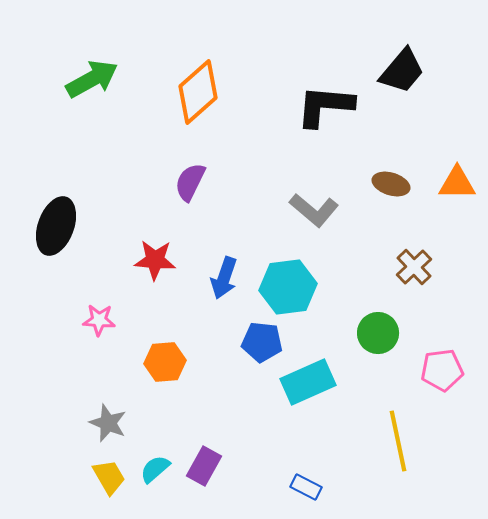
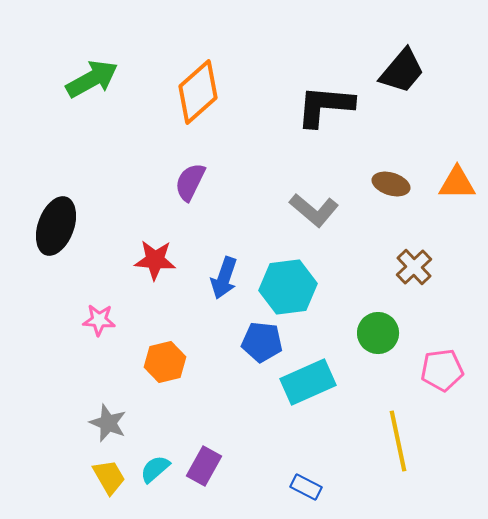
orange hexagon: rotated 9 degrees counterclockwise
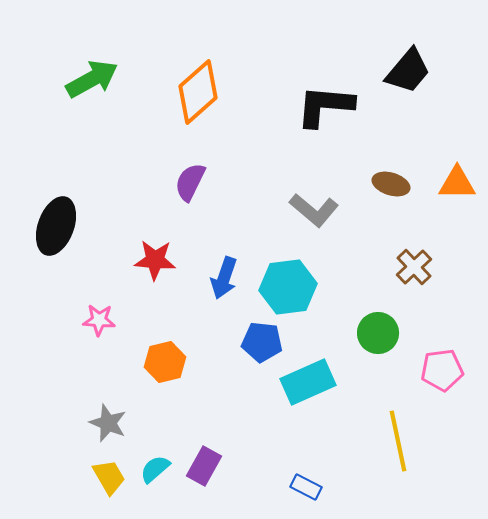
black trapezoid: moved 6 px right
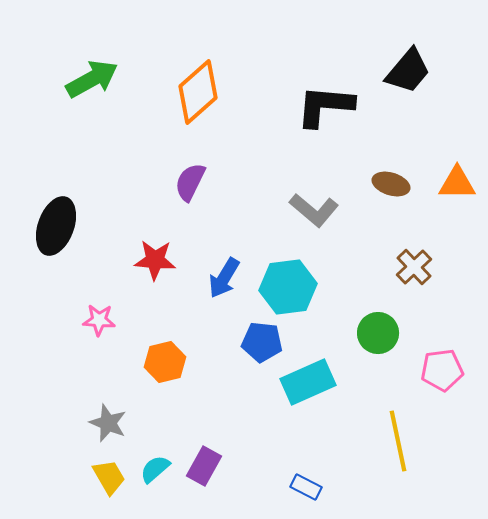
blue arrow: rotated 12 degrees clockwise
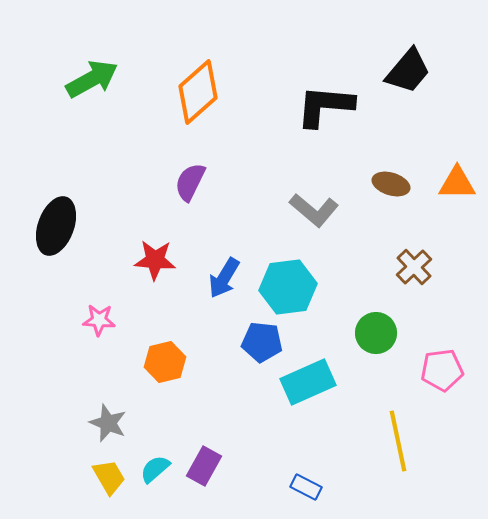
green circle: moved 2 px left
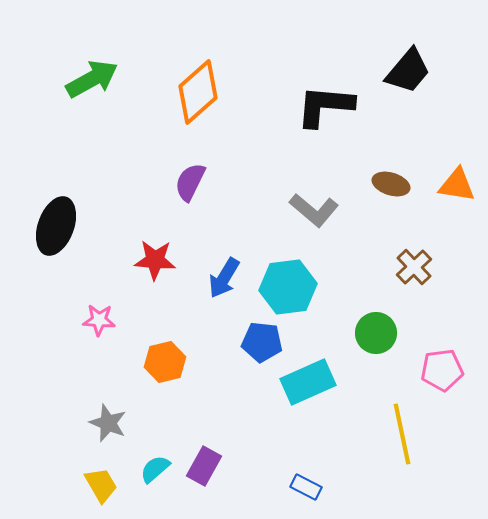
orange triangle: moved 2 px down; rotated 9 degrees clockwise
yellow line: moved 4 px right, 7 px up
yellow trapezoid: moved 8 px left, 8 px down
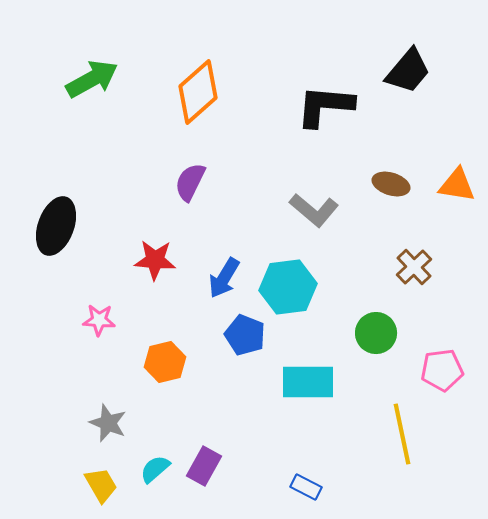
blue pentagon: moved 17 px left, 7 px up; rotated 15 degrees clockwise
cyan rectangle: rotated 24 degrees clockwise
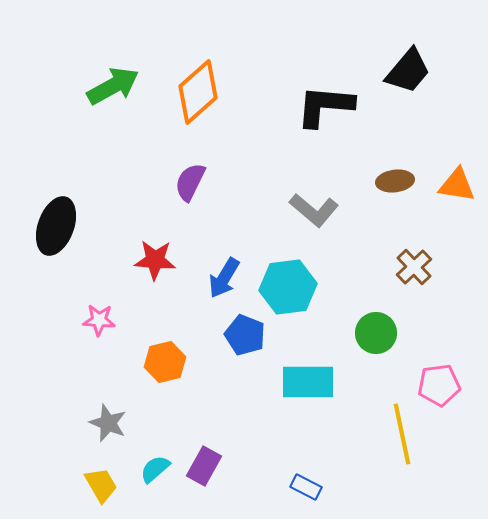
green arrow: moved 21 px right, 7 px down
brown ellipse: moved 4 px right, 3 px up; rotated 24 degrees counterclockwise
pink pentagon: moved 3 px left, 15 px down
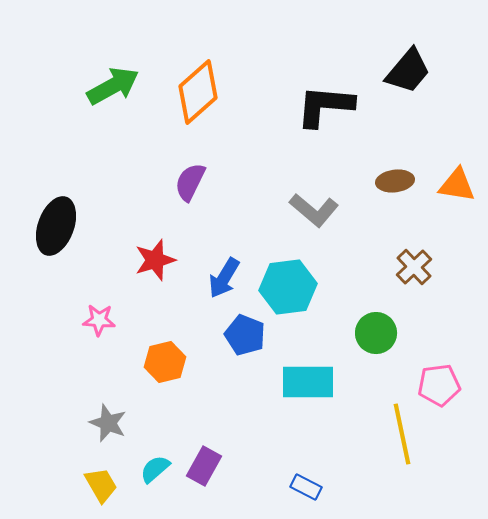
red star: rotated 21 degrees counterclockwise
